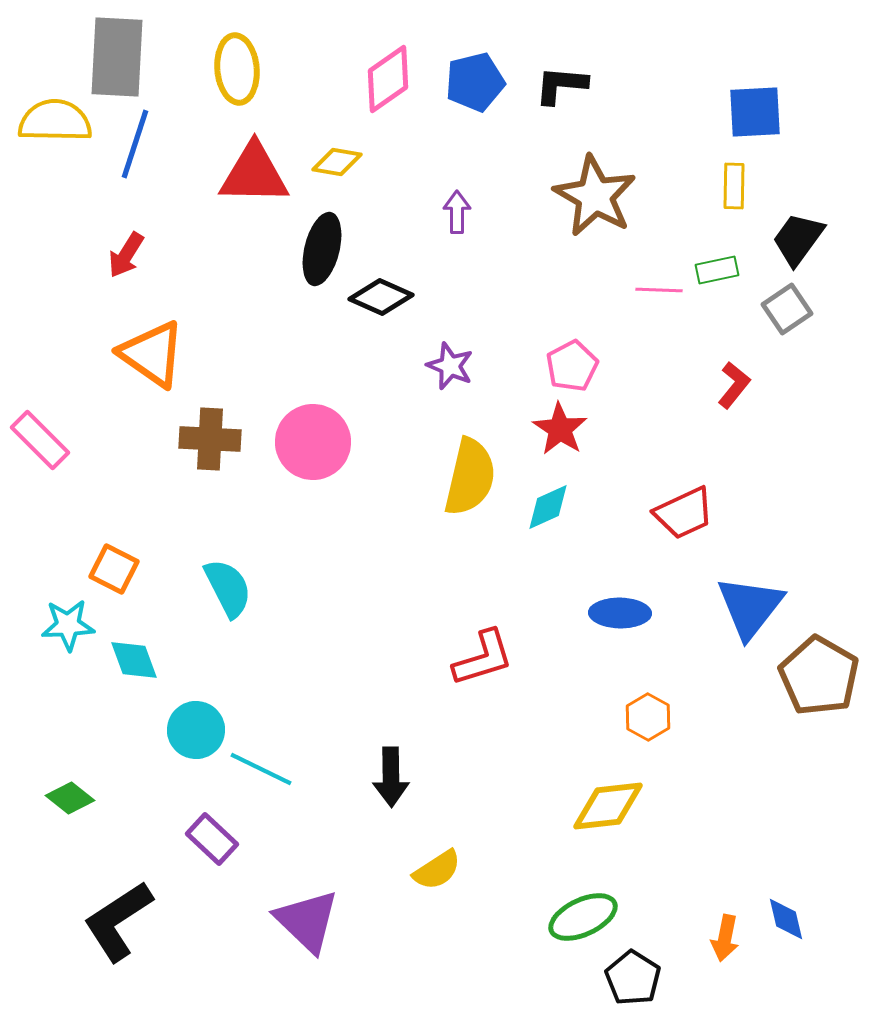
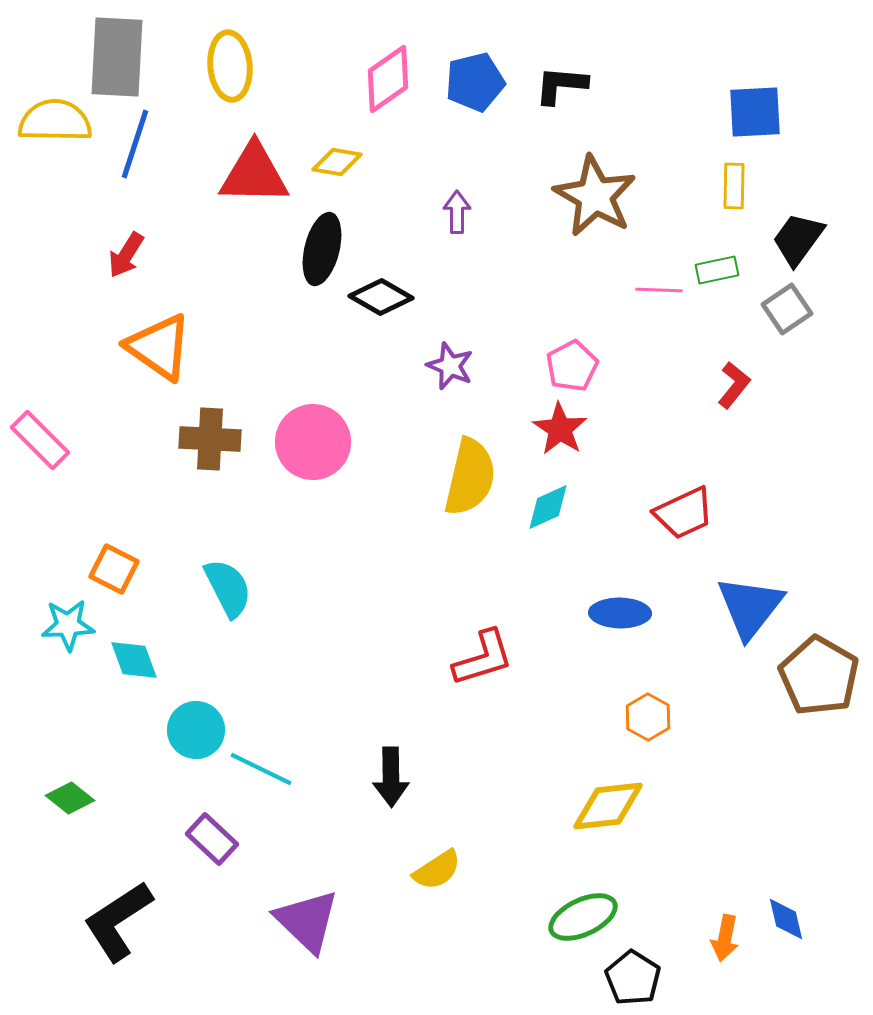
yellow ellipse at (237, 69): moved 7 px left, 3 px up
black diamond at (381, 297): rotated 6 degrees clockwise
orange triangle at (152, 354): moved 7 px right, 7 px up
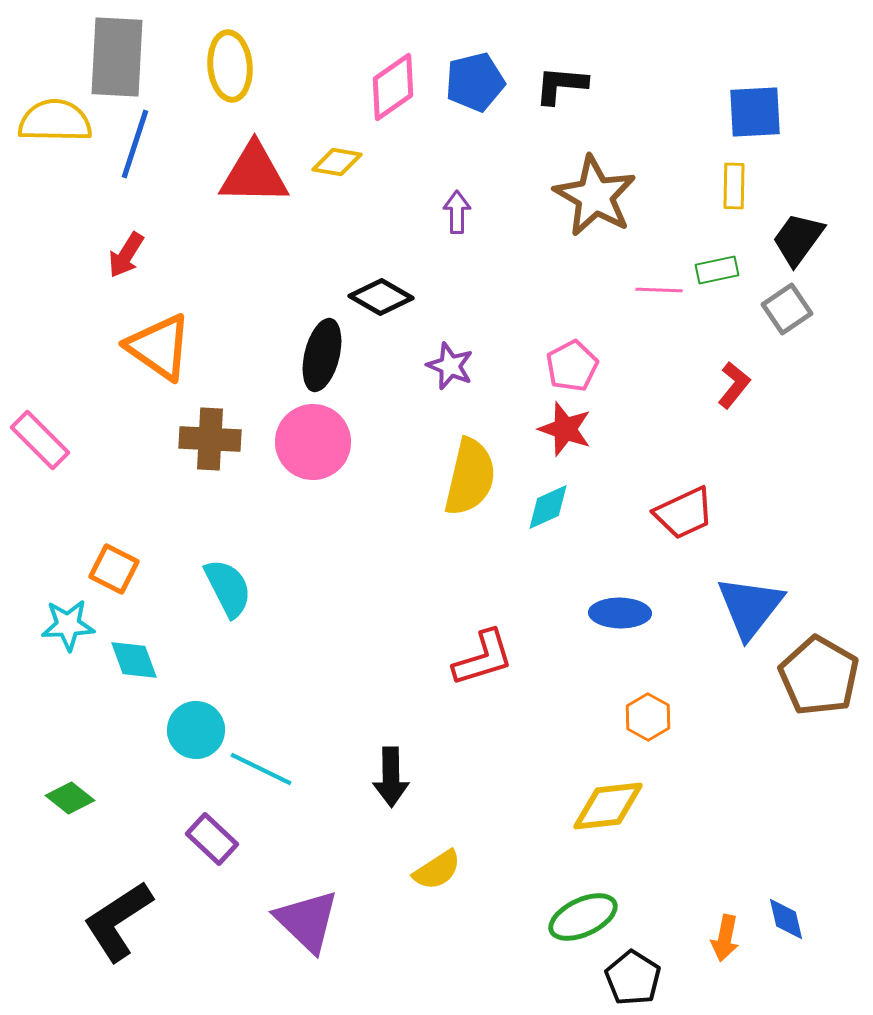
pink diamond at (388, 79): moved 5 px right, 8 px down
black ellipse at (322, 249): moved 106 px down
red star at (560, 429): moved 5 px right; rotated 14 degrees counterclockwise
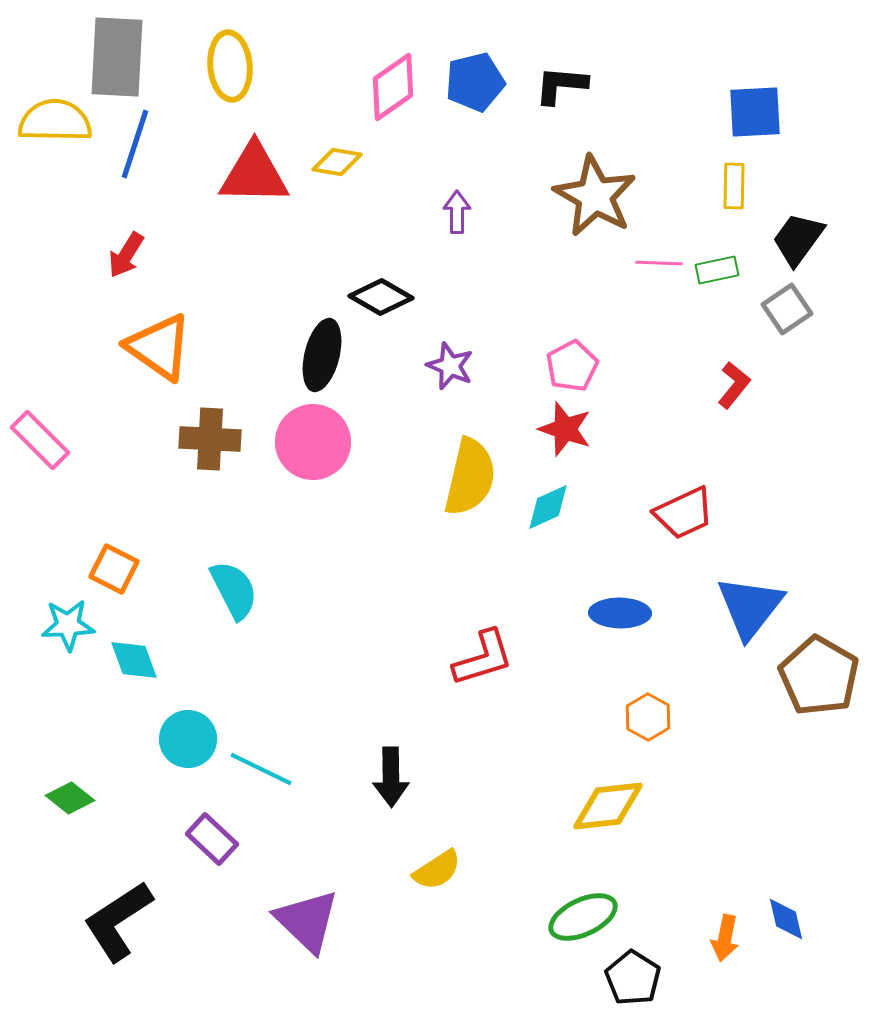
pink line at (659, 290): moved 27 px up
cyan semicircle at (228, 588): moved 6 px right, 2 px down
cyan circle at (196, 730): moved 8 px left, 9 px down
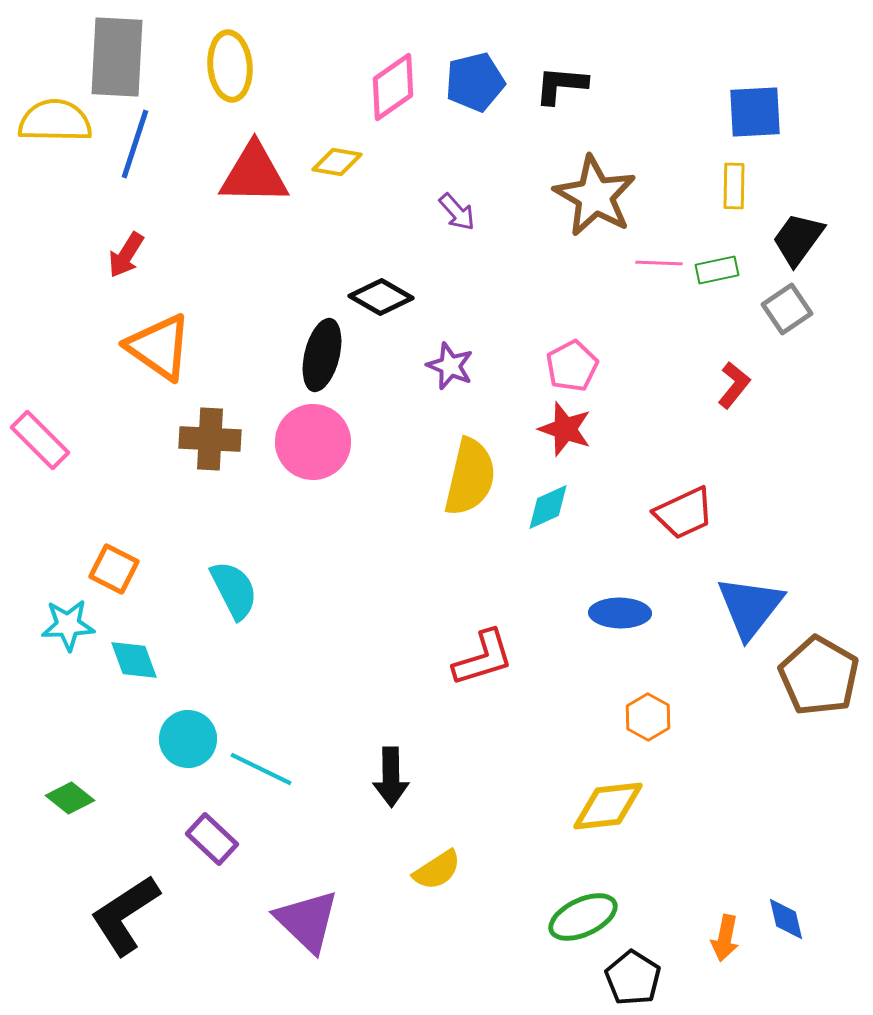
purple arrow at (457, 212): rotated 138 degrees clockwise
black L-shape at (118, 921): moved 7 px right, 6 px up
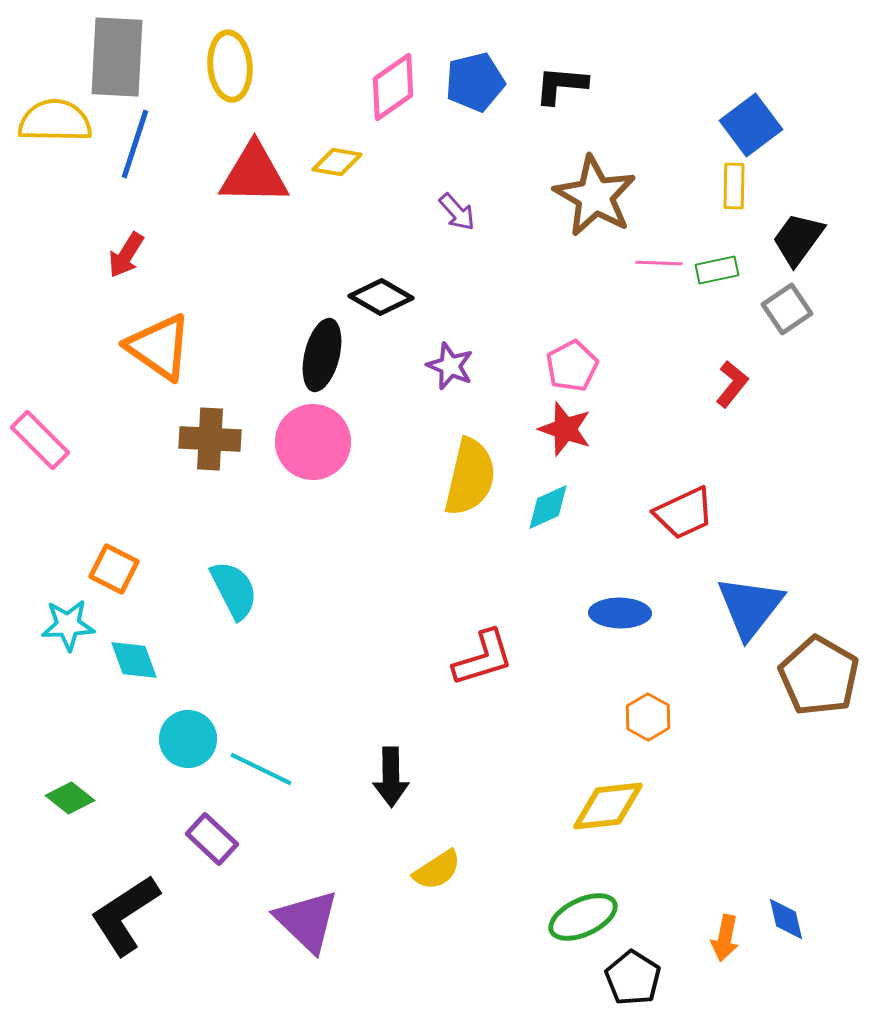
blue square at (755, 112): moved 4 px left, 13 px down; rotated 34 degrees counterclockwise
red L-shape at (734, 385): moved 2 px left, 1 px up
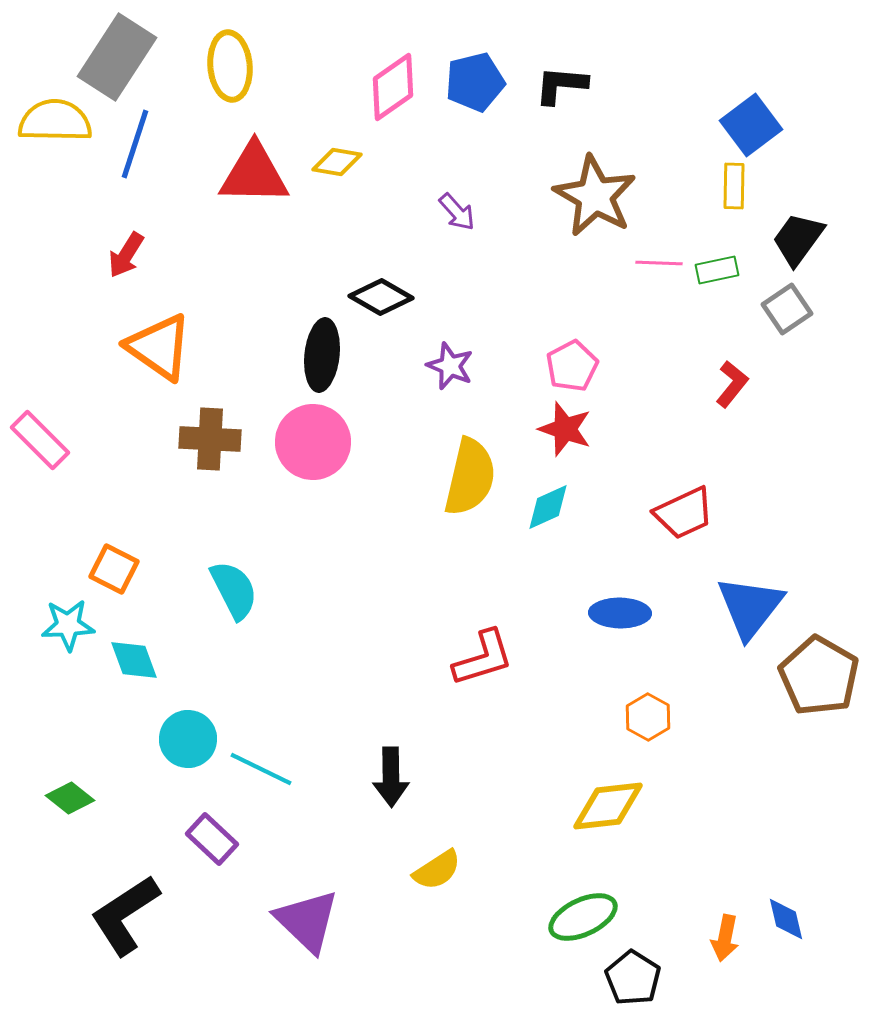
gray rectangle at (117, 57): rotated 30 degrees clockwise
black ellipse at (322, 355): rotated 8 degrees counterclockwise
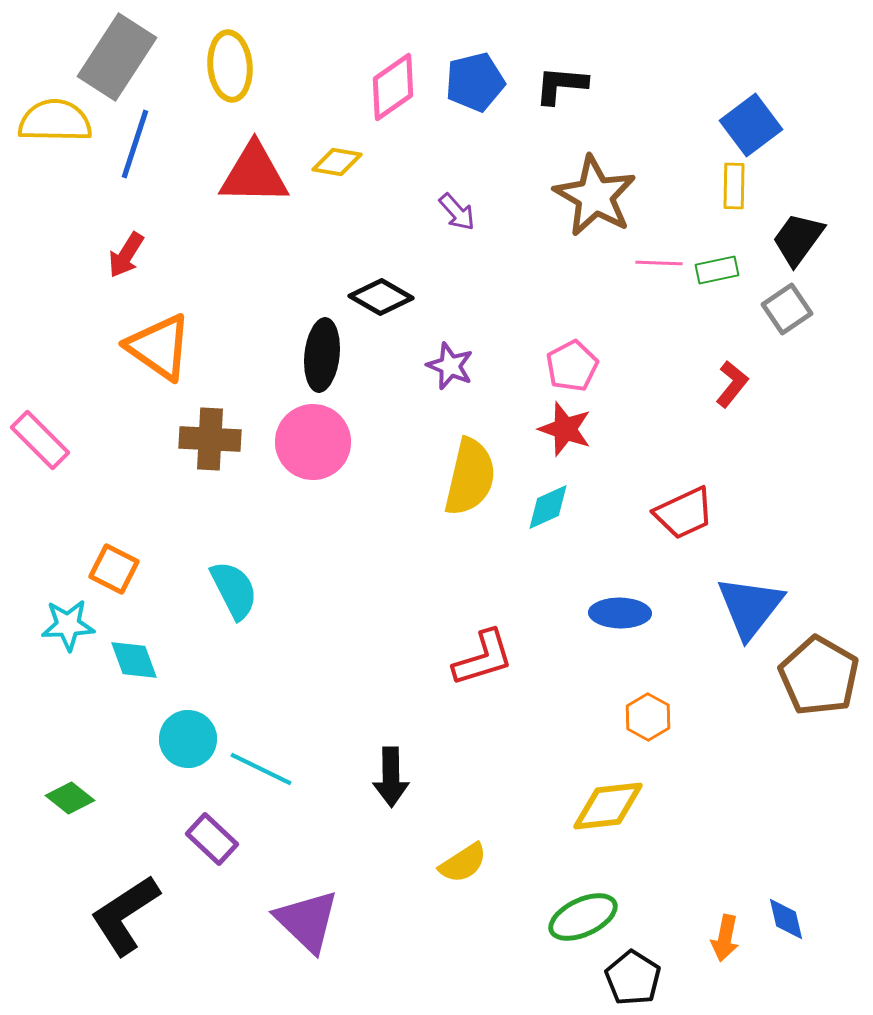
yellow semicircle at (437, 870): moved 26 px right, 7 px up
